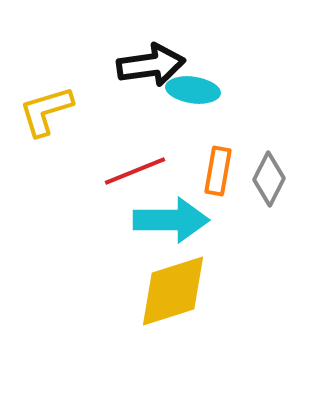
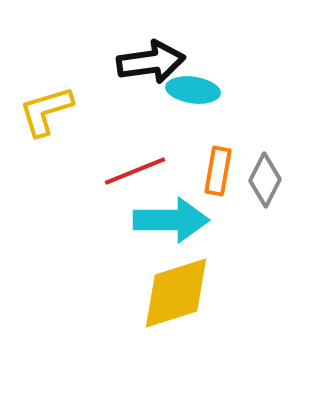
black arrow: moved 3 px up
gray diamond: moved 4 px left, 1 px down
yellow diamond: moved 3 px right, 2 px down
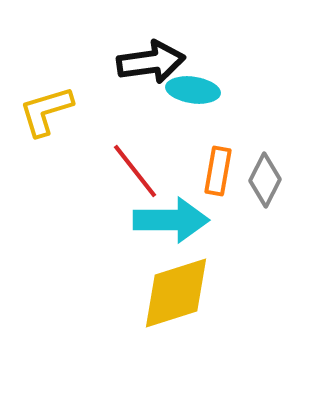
red line: rotated 74 degrees clockwise
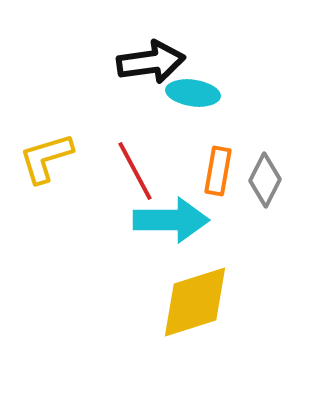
cyan ellipse: moved 3 px down
yellow L-shape: moved 47 px down
red line: rotated 10 degrees clockwise
yellow diamond: moved 19 px right, 9 px down
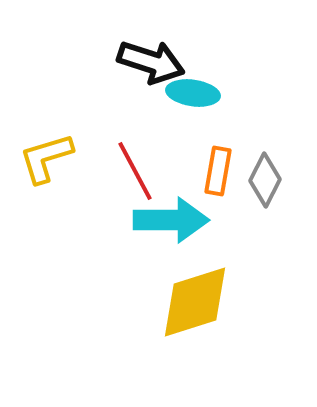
black arrow: rotated 26 degrees clockwise
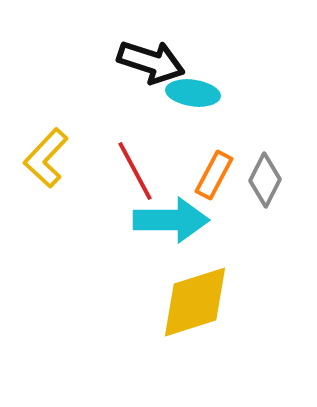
yellow L-shape: rotated 30 degrees counterclockwise
orange rectangle: moved 4 px left, 4 px down; rotated 18 degrees clockwise
